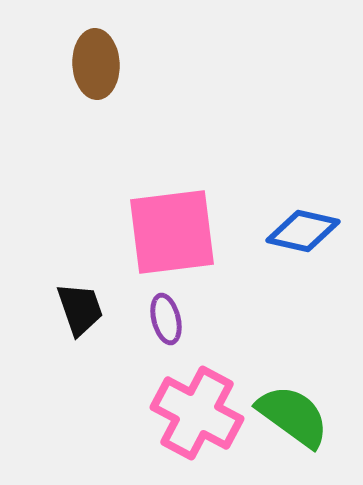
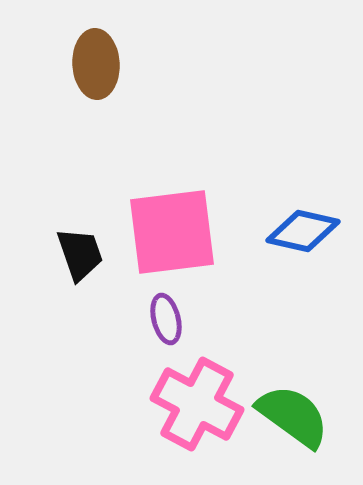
black trapezoid: moved 55 px up
pink cross: moved 9 px up
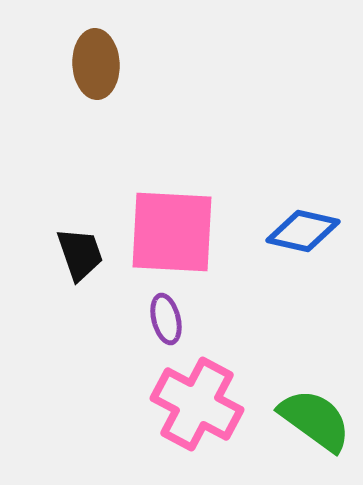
pink square: rotated 10 degrees clockwise
green semicircle: moved 22 px right, 4 px down
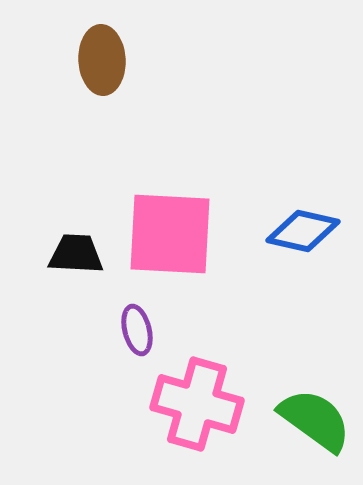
brown ellipse: moved 6 px right, 4 px up
pink square: moved 2 px left, 2 px down
black trapezoid: moved 4 px left; rotated 68 degrees counterclockwise
purple ellipse: moved 29 px left, 11 px down
pink cross: rotated 12 degrees counterclockwise
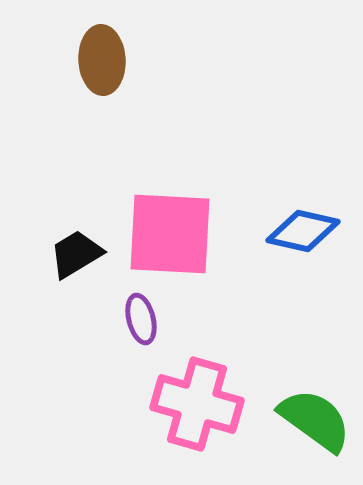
black trapezoid: rotated 34 degrees counterclockwise
purple ellipse: moved 4 px right, 11 px up
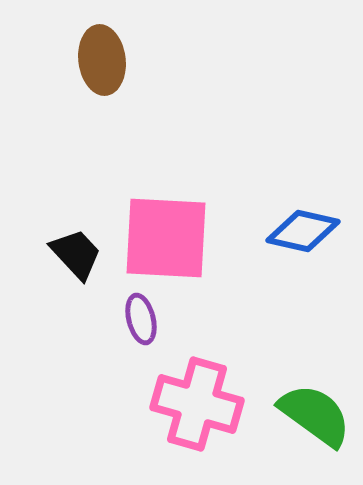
brown ellipse: rotated 4 degrees counterclockwise
pink square: moved 4 px left, 4 px down
black trapezoid: rotated 78 degrees clockwise
green semicircle: moved 5 px up
